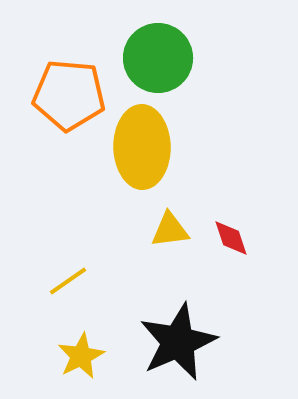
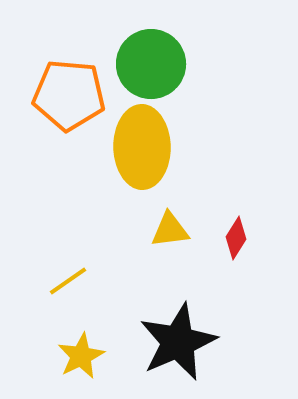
green circle: moved 7 px left, 6 px down
red diamond: moved 5 px right; rotated 51 degrees clockwise
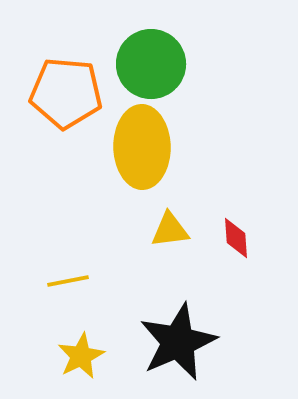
orange pentagon: moved 3 px left, 2 px up
red diamond: rotated 36 degrees counterclockwise
yellow line: rotated 24 degrees clockwise
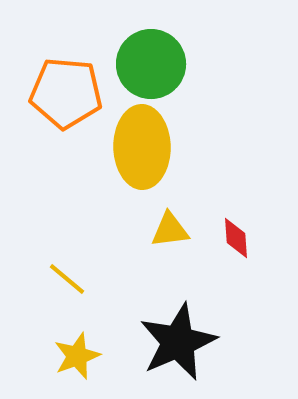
yellow line: moved 1 px left, 2 px up; rotated 51 degrees clockwise
yellow star: moved 4 px left; rotated 6 degrees clockwise
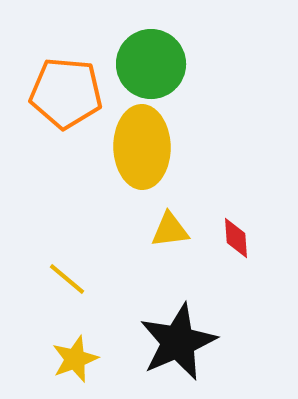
yellow star: moved 2 px left, 3 px down
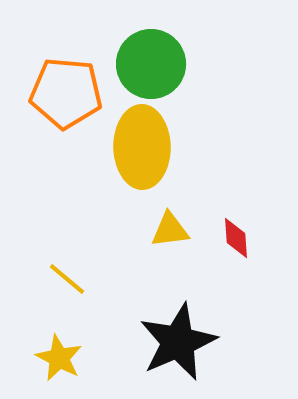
yellow star: moved 16 px left, 1 px up; rotated 24 degrees counterclockwise
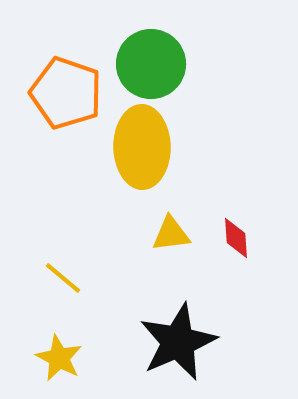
orange pentagon: rotated 14 degrees clockwise
yellow triangle: moved 1 px right, 4 px down
yellow line: moved 4 px left, 1 px up
